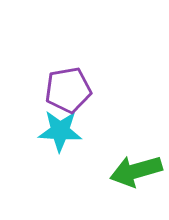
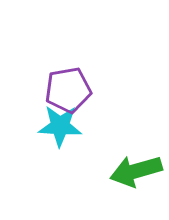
cyan star: moved 5 px up
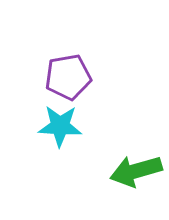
purple pentagon: moved 13 px up
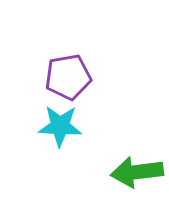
green arrow: moved 1 px right, 1 px down; rotated 9 degrees clockwise
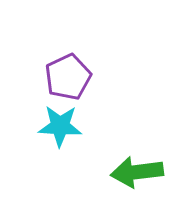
purple pentagon: rotated 15 degrees counterclockwise
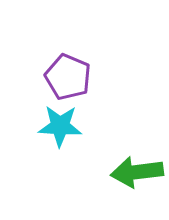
purple pentagon: rotated 24 degrees counterclockwise
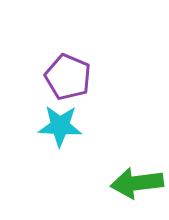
green arrow: moved 11 px down
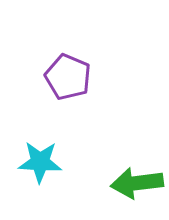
cyan star: moved 20 px left, 36 px down
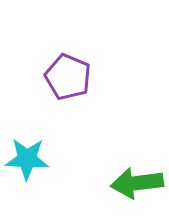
cyan star: moved 13 px left, 3 px up
